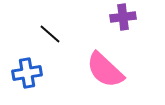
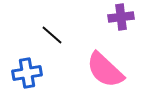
purple cross: moved 2 px left
black line: moved 2 px right, 1 px down
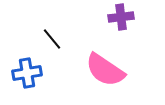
black line: moved 4 px down; rotated 10 degrees clockwise
pink semicircle: rotated 9 degrees counterclockwise
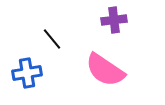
purple cross: moved 7 px left, 3 px down
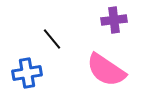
pink semicircle: moved 1 px right
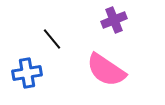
purple cross: rotated 15 degrees counterclockwise
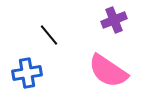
black line: moved 3 px left, 4 px up
pink semicircle: moved 2 px right, 1 px down
